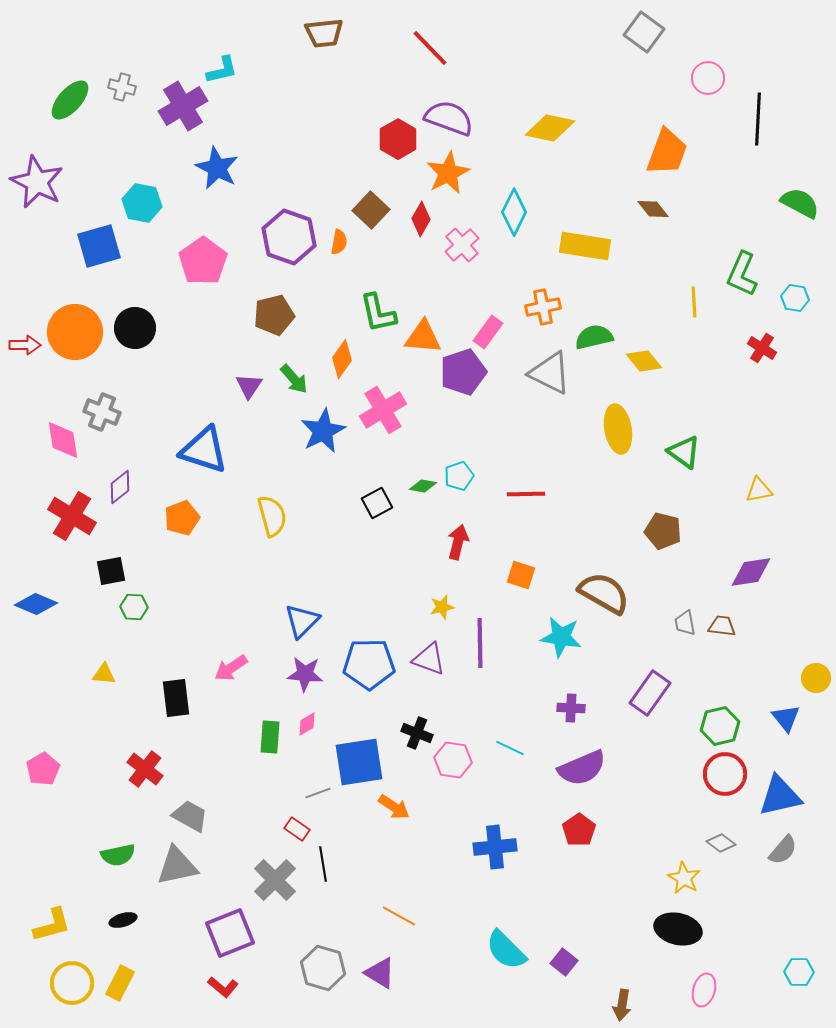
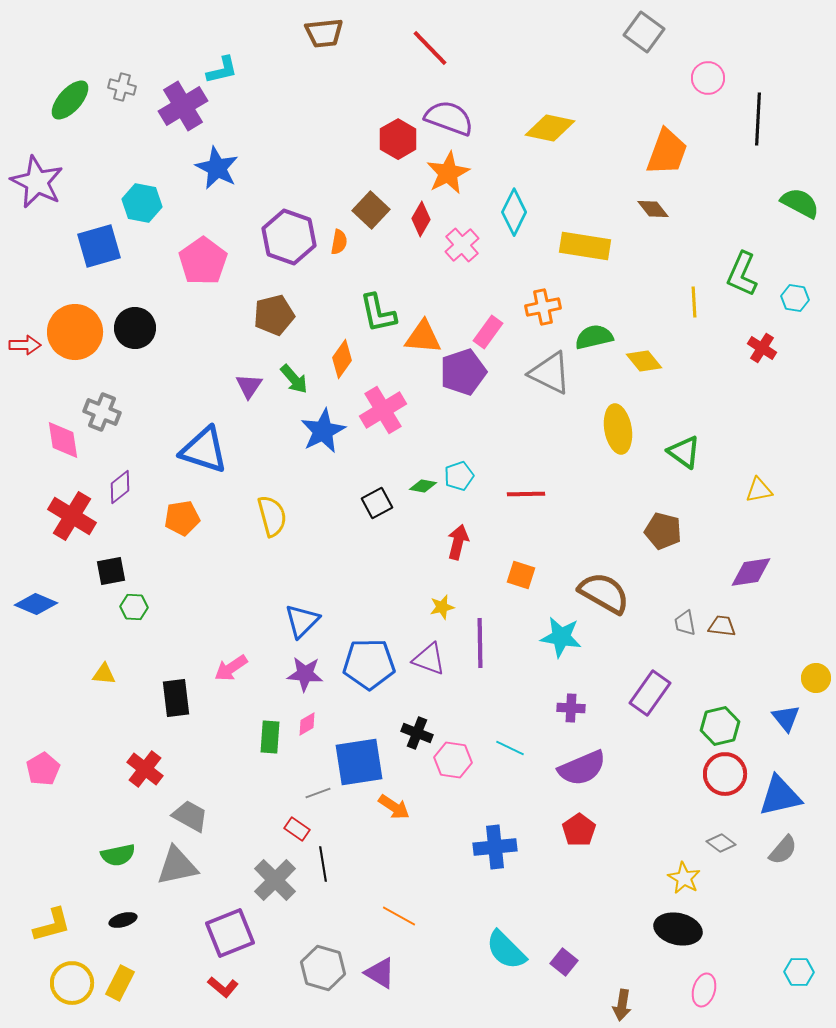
orange pentagon at (182, 518): rotated 12 degrees clockwise
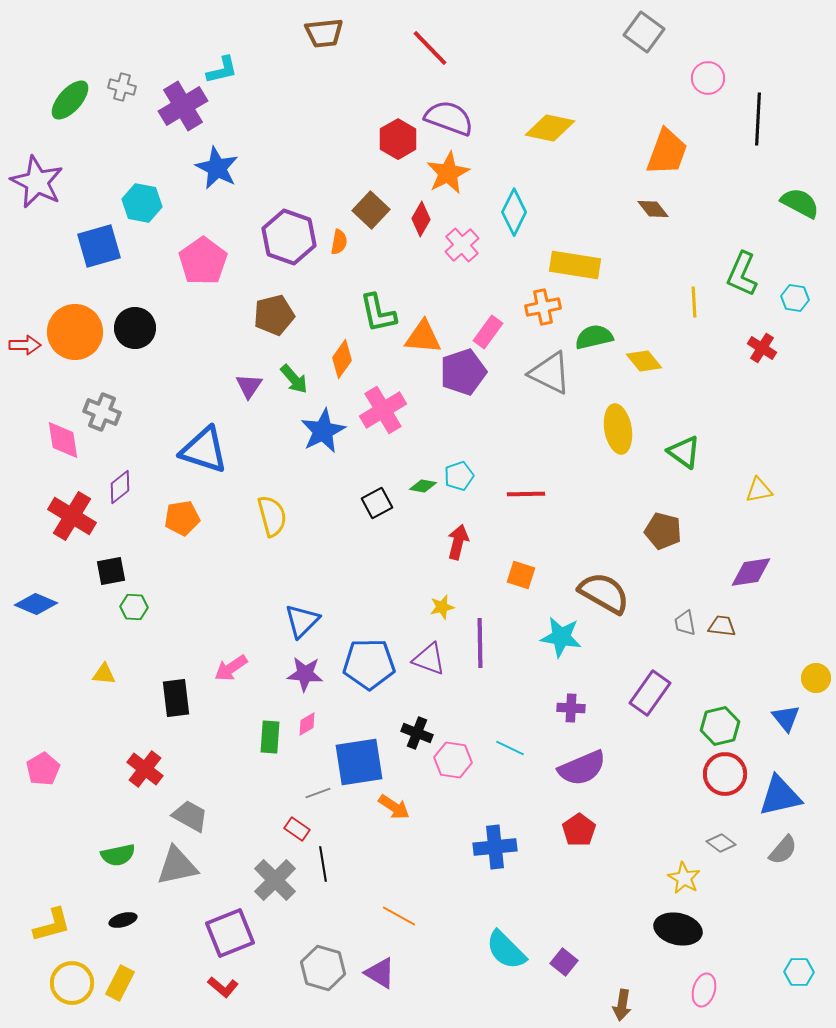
yellow rectangle at (585, 246): moved 10 px left, 19 px down
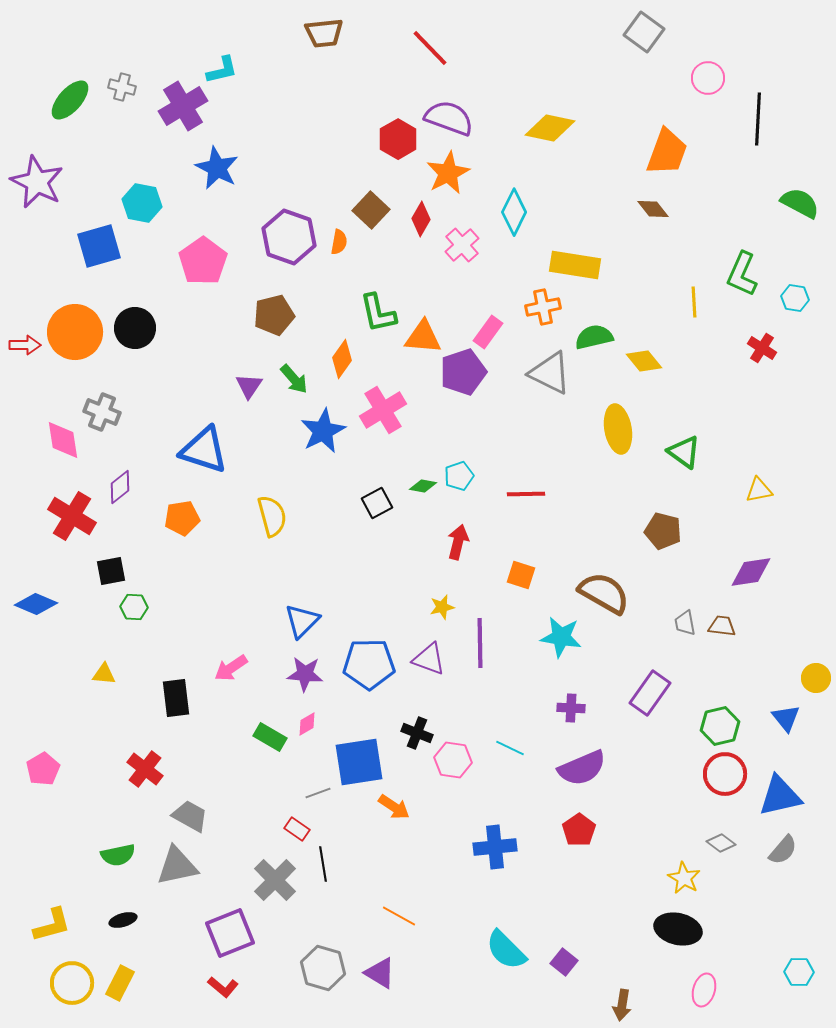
green rectangle at (270, 737): rotated 64 degrees counterclockwise
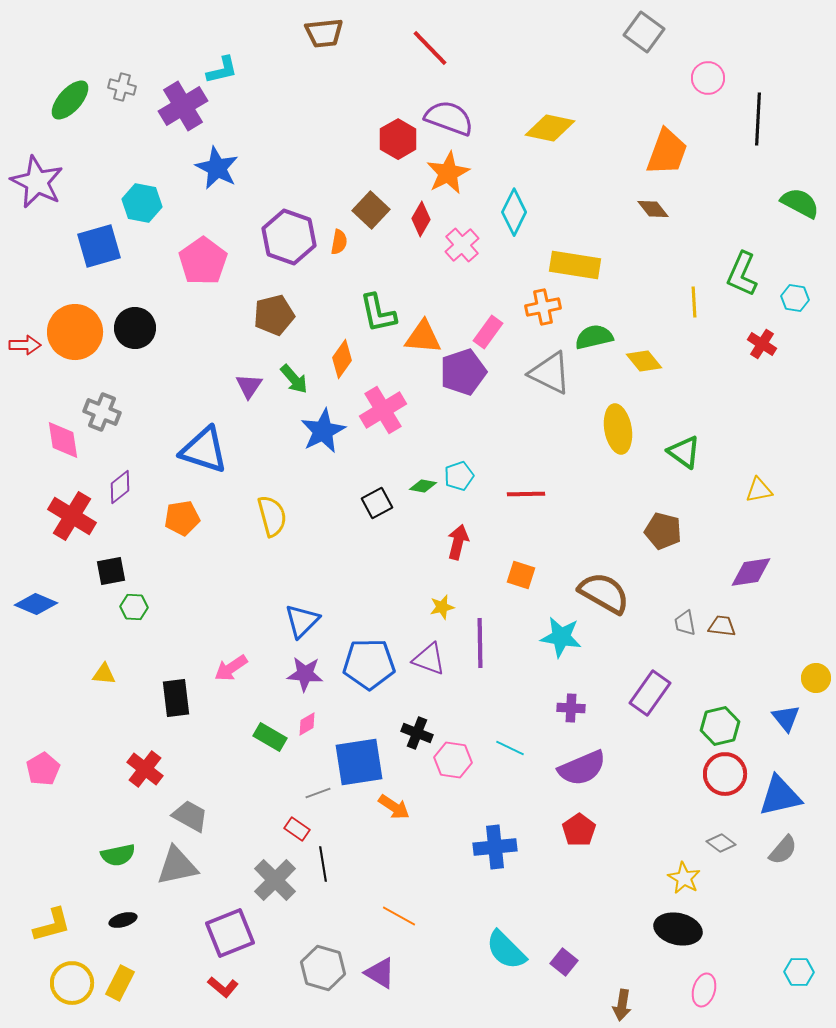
red cross at (762, 348): moved 4 px up
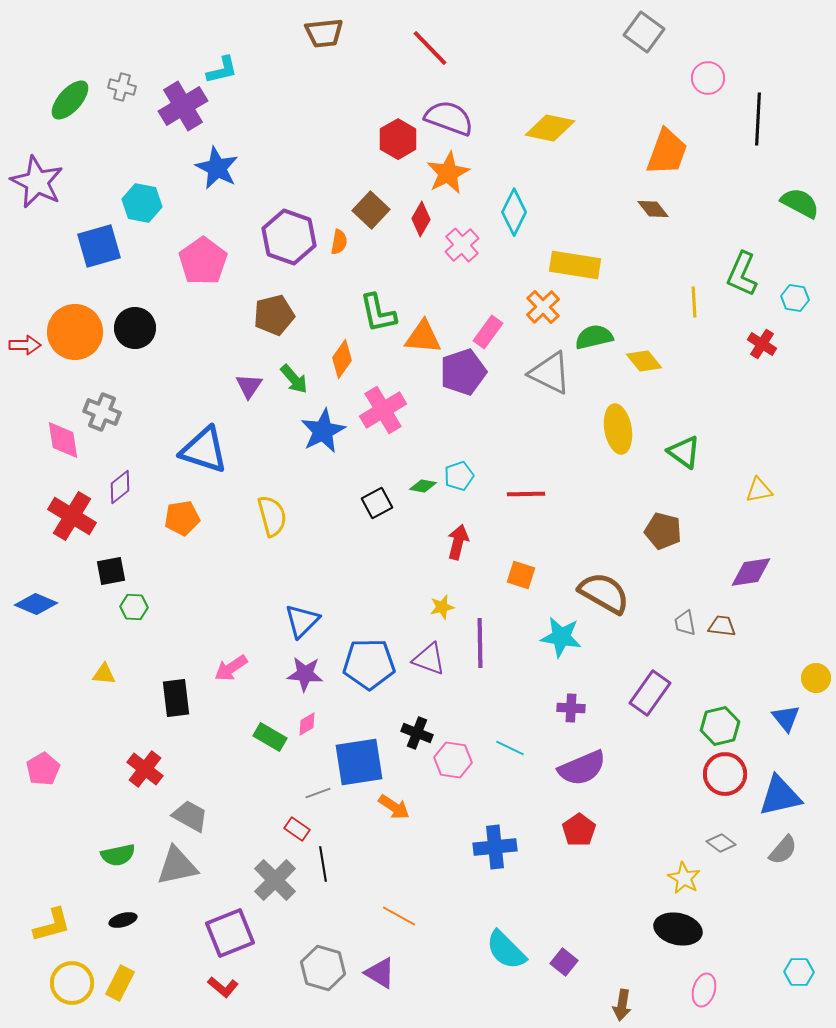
orange cross at (543, 307): rotated 32 degrees counterclockwise
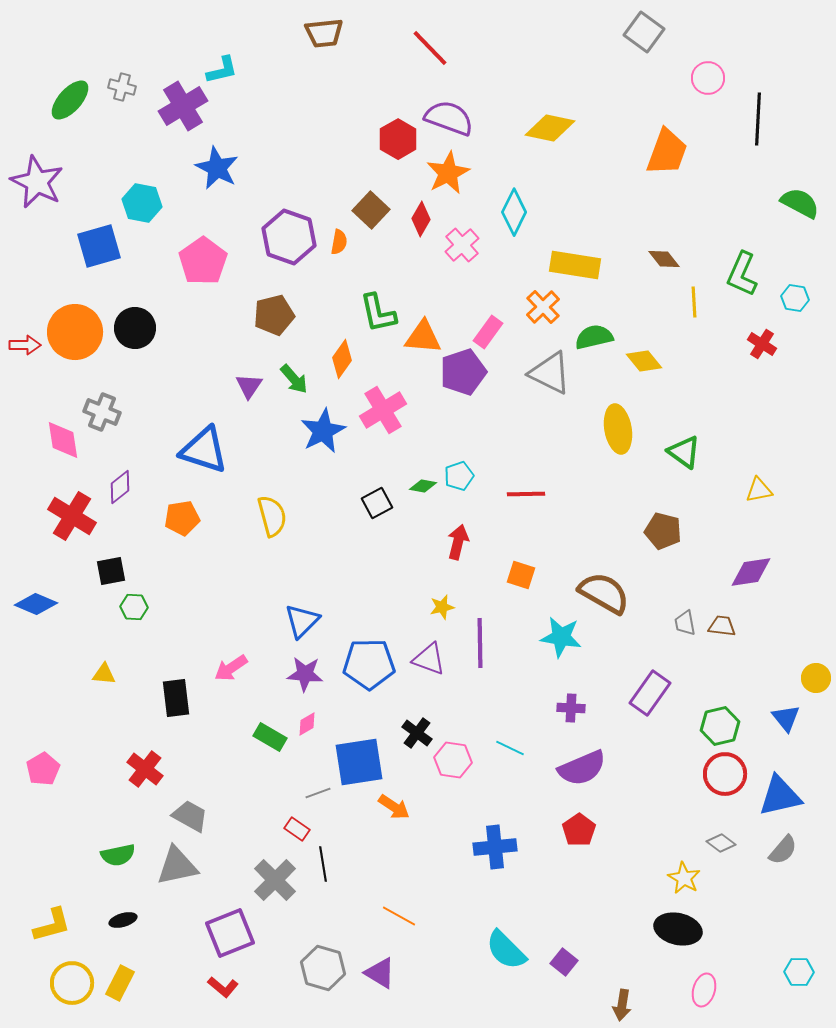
brown diamond at (653, 209): moved 11 px right, 50 px down
black cross at (417, 733): rotated 16 degrees clockwise
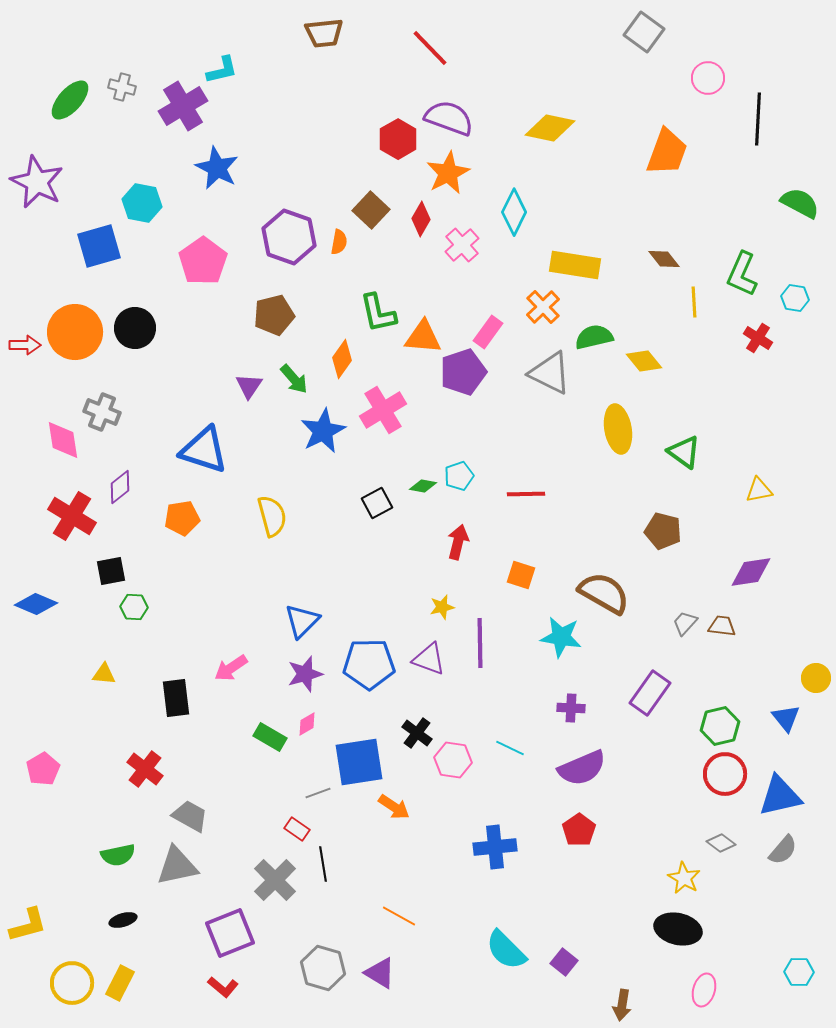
red cross at (762, 344): moved 4 px left, 6 px up
gray trapezoid at (685, 623): rotated 52 degrees clockwise
purple star at (305, 674): rotated 21 degrees counterclockwise
yellow L-shape at (52, 925): moved 24 px left
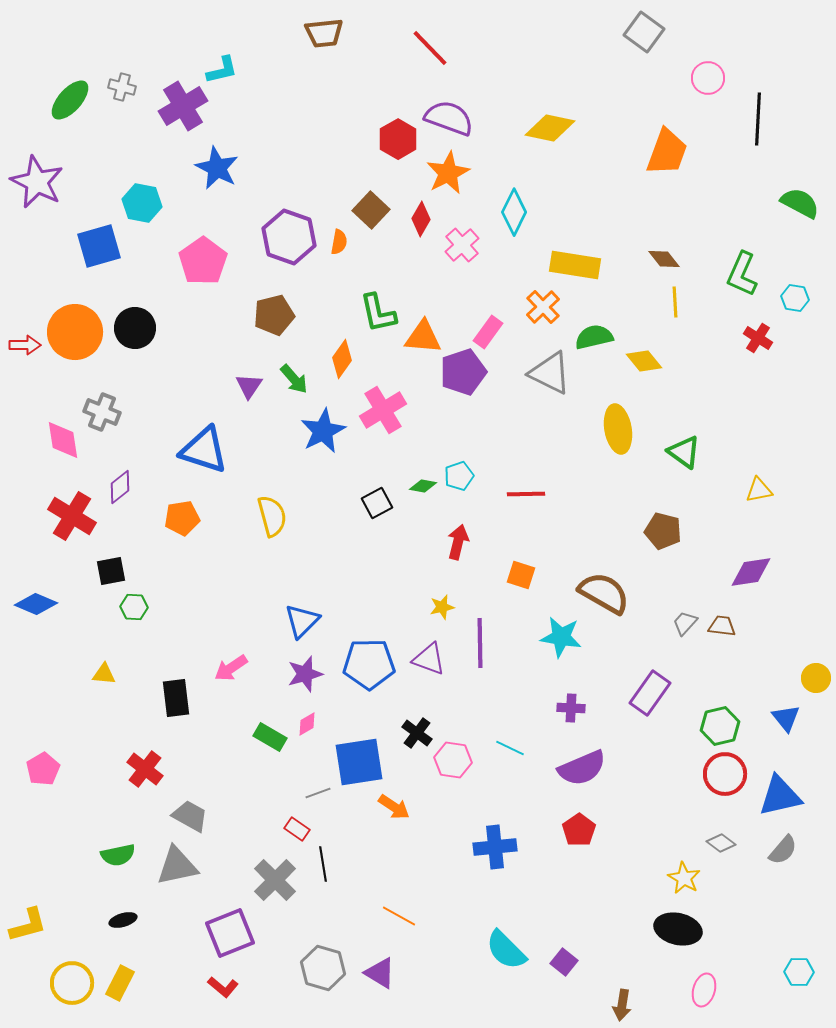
yellow line at (694, 302): moved 19 px left
